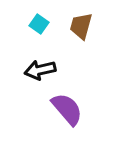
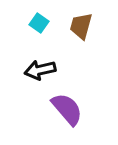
cyan square: moved 1 px up
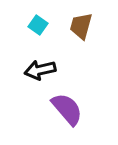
cyan square: moved 1 px left, 2 px down
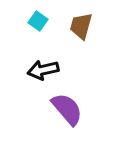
cyan square: moved 4 px up
black arrow: moved 3 px right
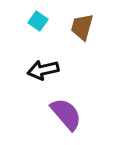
brown trapezoid: moved 1 px right, 1 px down
purple semicircle: moved 1 px left, 5 px down
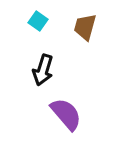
brown trapezoid: moved 3 px right
black arrow: rotated 60 degrees counterclockwise
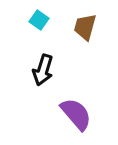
cyan square: moved 1 px right, 1 px up
purple semicircle: moved 10 px right
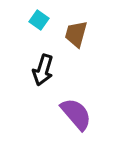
brown trapezoid: moved 9 px left, 7 px down
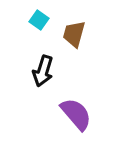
brown trapezoid: moved 2 px left
black arrow: moved 1 px down
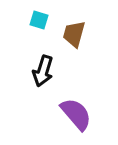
cyan square: rotated 18 degrees counterclockwise
